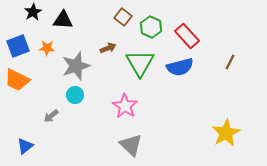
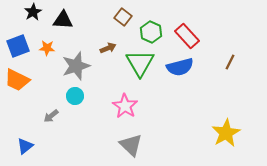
green hexagon: moved 5 px down
cyan circle: moved 1 px down
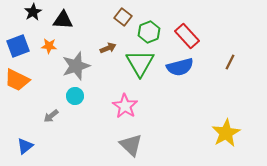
green hexagon: moved 2 px left; rotated 15 degrees clockwise
orange star: moved 2 px right, 2 px up
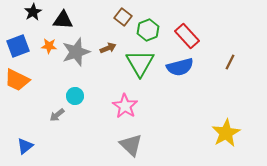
green hexagon: moved 1 px left, 2 px up
gray star: moved 14 px up
gray arrow: moved 6 px right, 1 px up
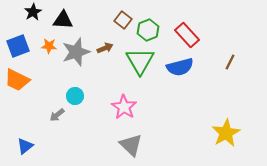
brown square: moved 3 px down
red rectangle: moved 1 px up
brown arrow: moved 3 px left
green triangle: moved 2 px up
pink star: moved 1 px left, 1 px down
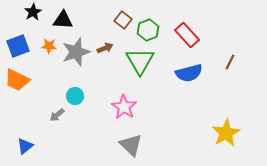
blue semicircle: moved 9 px right, 6 px down
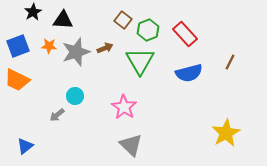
red rectangle: moved 2 px left, 1 px up
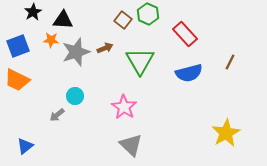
green hexagon: moved 16 px up; rotated 15 degrees counterclockwise
orange star: moved 2 px right, 6 px up
